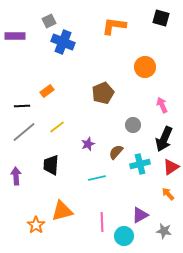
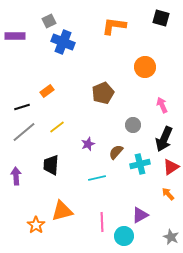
black line: moved 1 px down; rotated 14 degrees counterclockwise
gray star: moved 7 px right, 6 px down; rotated 14 degrees clockwise
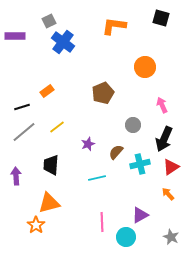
blue cross: rotated 15 degrees clockwise
orange triangle: moved 13 px left, 8 px up
cyan circle: moved 2 px right, 1 px down
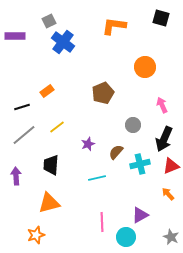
gray line: moved 3 px down
red triangle: moved 1 px up; rotated 12 degrees clockwise
orange star: moved 10 px down; rotated 18 degrees clockwise
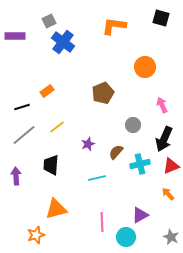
orange triangle: moved 7 px right, 6 px down
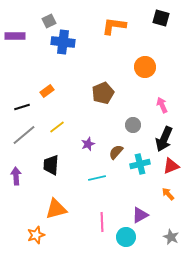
blue cross: rotated 30 degrees counterclockwise
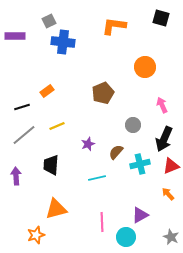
yellow line: moved 1 px up; rotated 14 degrees clockwise
